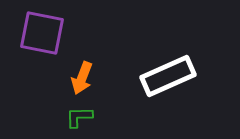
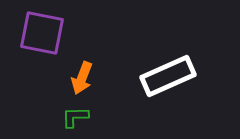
green L-shape: moved 4 px left
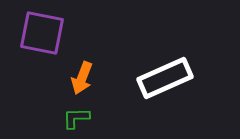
white rectangle: moved 3 px left, 2 px down
green L-shape: moved 1 px right, 1 px down
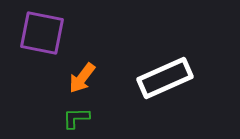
orange arrow: rotated 16 degrees clockwise
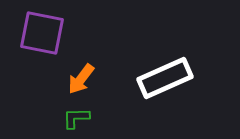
orange arrow: moved 1 px left, 1 px down
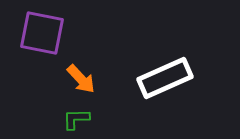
orange arrow: rotated 80 degrees counterclockwise
green L-shape: moved 1 px down
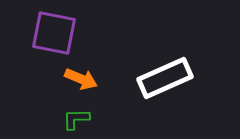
purple square: moved 12 px right
orange arrow: rotated 24 degrees counterclockwise
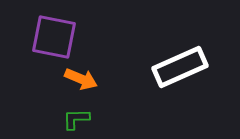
purple square: moved 4 px down
white rectangle: moved 15 px right, 11 px up
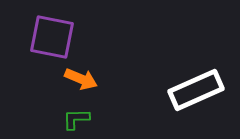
purple square: moved 2 px left
white rectangle: moved 16 px right, 23 px down
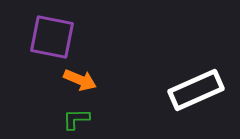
orange arrow: moved 1 px left, 1 px down
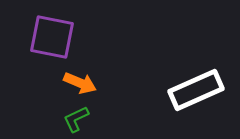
orange arrow: moved 3 px down
green L-shape: rotated 24 degrees counterclockwise
